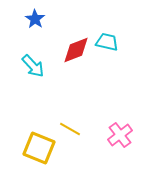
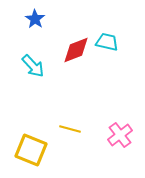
yellow line: rotated 15 degrees counterclockwise
yellow square: moved 8 px left, 2 px down
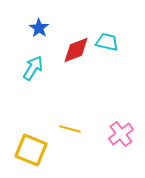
blue star: moved 4 px right, 9 px down
cyan arrow: moved 2 px down; rotated 105 degrees counterclockwise
pink cross: moved 1 px right, 1 px up
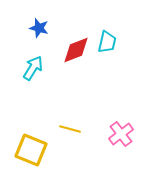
blue star: rotated 18 degrees counterclockwise
cyan trapezoid: rotated 90 degrees clockwise
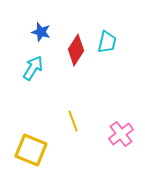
blue star: moved 2 px right, 4 px down
red diamond: rotated 36 degrees counterclockwise
yellow line: moved 3 px right, 8 px up; rotated 55 degrees clockwise
